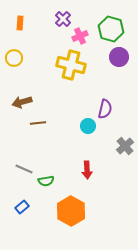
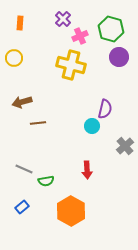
cyan circle: moved 4 px right
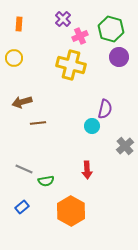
orange rectangle: moved 1 px left, 1 px down
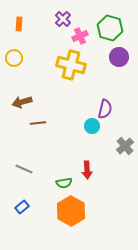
green hexagon: moved 1 px left, 1 px up
green semicircle: moved 18 px right, 2 px down
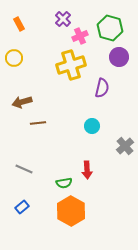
orange rectangle: rotated 32 degrees counterclockwise
yellow cross: rotated 32 degrees counterclockwise
purple semicircle: moved 3 px left, 21 px up
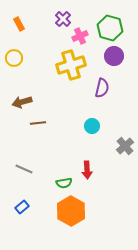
purple circle: moved 5 px left, 1 px up
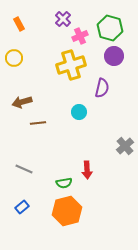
cyan circle: moved 13 px left, 14 px up
orange hexagon: moved 4 px left; rotated 16 degrees clockwise
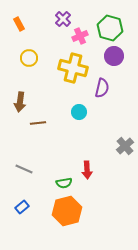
yellow circle: moved 15 px right
yellow cross: moved 2 px right, 3 px down; rotated 32 degrees clockwise
brown arrow: moved 2 px left; rotated 66 degrees counterclockwise
